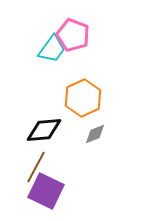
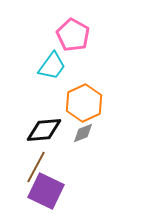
pink pentagon: rotated 8 degrees clockwise
cyan trapezoid: moved 17 px down
orange hexagon: moved 1 px right, 5 px down
gray diamond: moved 12 px left, 1 px up
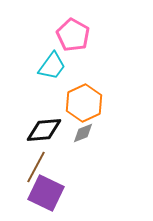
purple square: moved 2 px down
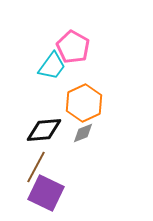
pink pentagon: moved 12 px down
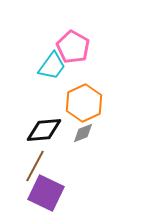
brown line: moved 1 px left, 1 px up
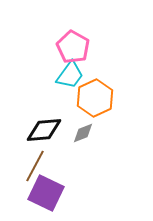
cyan trapezoid: moved 18 px right, 9 px down
orange hexagon: moved 11 px right, 5 px up
